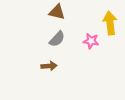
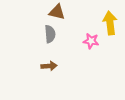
gray semicircle: moved 7 px left, 5 px up; rotated 48 degrees counterclockwise
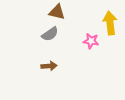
gray semicircle: rotated 60 degrees clockwise
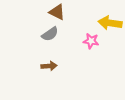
brown triangle: rotated 12 degrees clockwise
yellow arrow: rotated 75 degrees counterclockwise
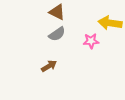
gray semicircle: moved 7 px right
pink star: rotated 14 degrees counterclockwise
brown arrow: rotated 28 degrees counterclockwise
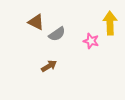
brown triangle: moved 21 px left, 10 px down
yellow arrow: rotated 80 degrees clockwise
pink star: rotated 21 degrees clockwise
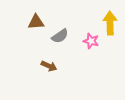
brown triangle: rotated 30 degrees counterclockwise
gray semicircle: moved 3 px right, 2 px down
brown arrow: rotated 56 degrees clockwise
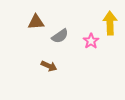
pink star: rotated 21 degrees clockwise
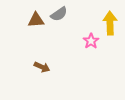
brown triangle: moved 2 px up
gray semicircle: moved 1 px left, 22 px up
brown arrow: moved 7 px left, 1 px down
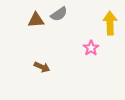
pink star: moved 7 px down
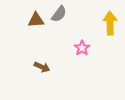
gray semicircle: rotated 18 degrees counterclockwise
pink star: moved 9 px left
